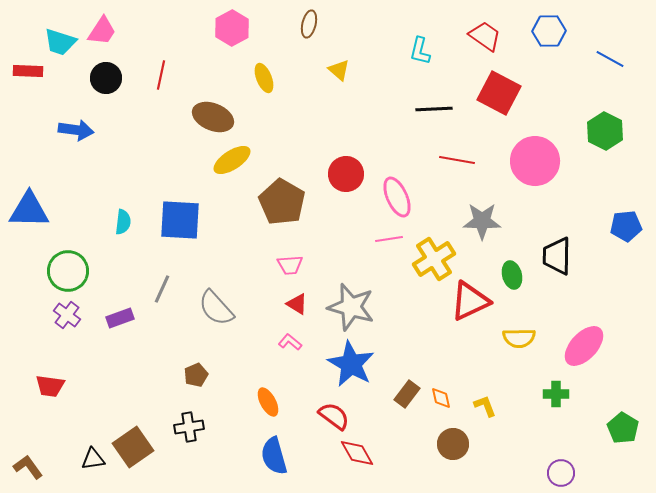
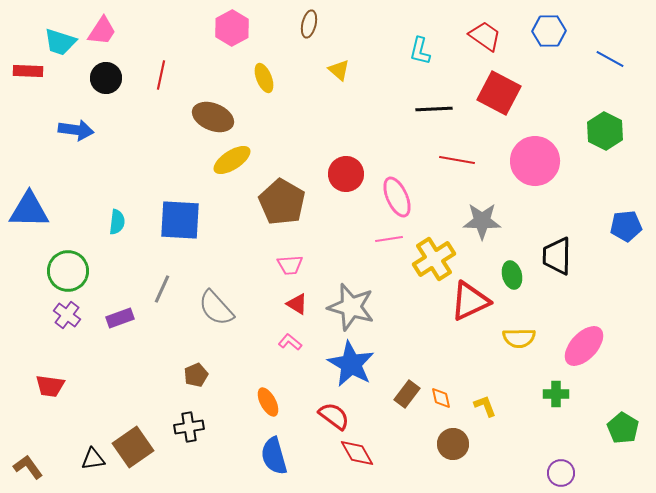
cyan semicircle at (123, 222): moved 6 px left
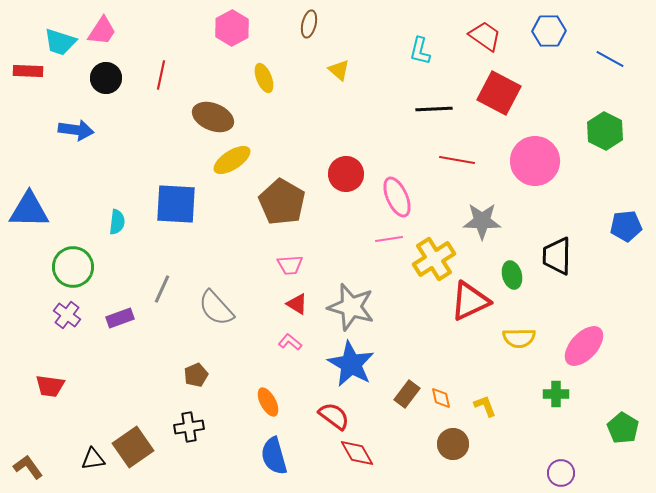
blue square at (180, 220): moved 4 px left, 16 px up
green circle at (68, 271): moved 5 px right, 4 px up
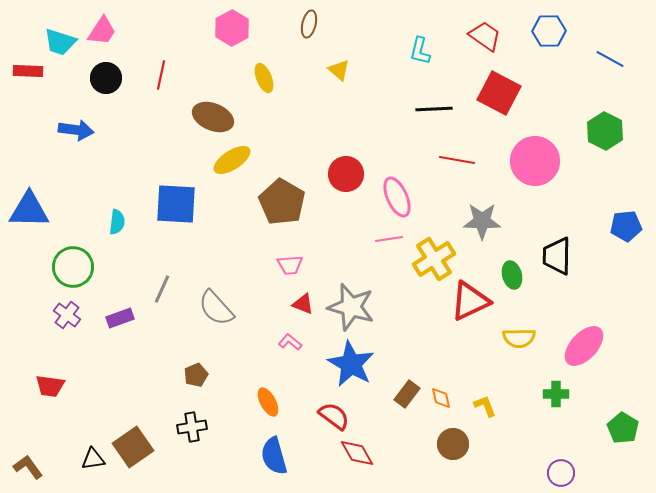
red triangle at (297, 304): moved 6 px right; rotated 10 degrees counterclockwise
black cross at (189, 427): moved 3 px right
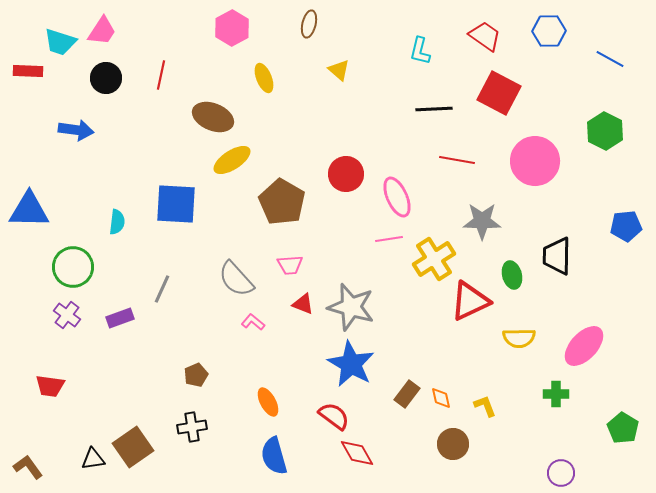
gray semicircle at (216, 308): moved 20 px right, 29 px up
pink L-shape at (290, 342): moved 37 px left, 20 px up
